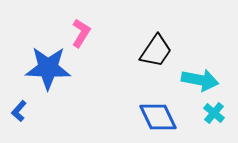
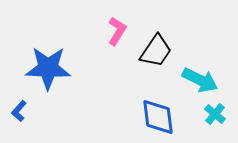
pink L-shape: moved 36 px right, 2 px up
cyan arrow: rotated 15 degrees clockwise
cyan cross: moved 1 px right, 1 px down
blue diamond: rotated 18 degrees clockwise
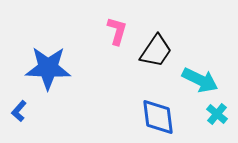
pink L-shape: rotated 16 degrees counterclockwise
cyan cross: moved 2 px right
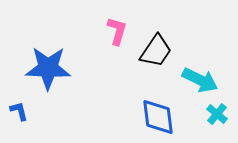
blue L-shape: rotated 125 degrees clockwise
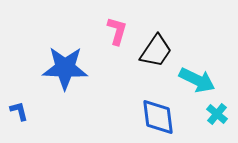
blue star: moved 17 px right
cyan arrow: moved 3 px left
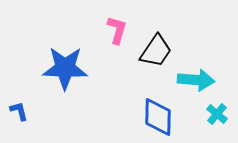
pink L-shape: moved 1 px up
cyan arrow: moved 1 px left; rotated 21 degrees counterclockwise
blue diamond: rotated 9 degrees clockwise
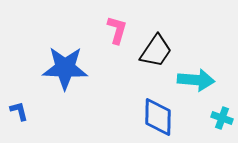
cyan cross: moved 5 px right, 4 px down; rotated 20 degrees counterclockwise
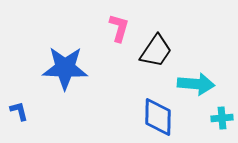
pink L-shape: moved 2 px right, 2 px up
cyan arrow: moved 4 px down
cyan cross: rotated 25 degrees counterclockwise
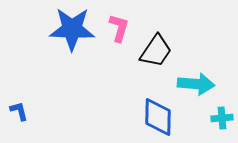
blue star: moved 7 px right, 39 px up
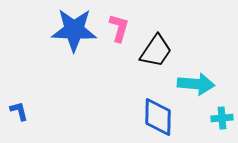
blue star: moved 2 px right, 1 px down
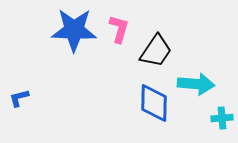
pink L-shape: moved 1 px down
blue L-shape: moved 13 px up; rotated 90 degrees counterclockwise
blue diamond: moved 4 px left, 14 px up
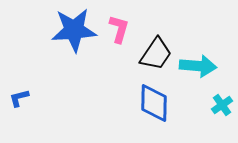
blue star: rotated 6 degrees counterclockwise
black trapezoid: moved 3 px down
cyan arrow: moved 2 px right, 18 px up
cyan cross: moved 13 px up; rotated 30 degrees counterclockwise
